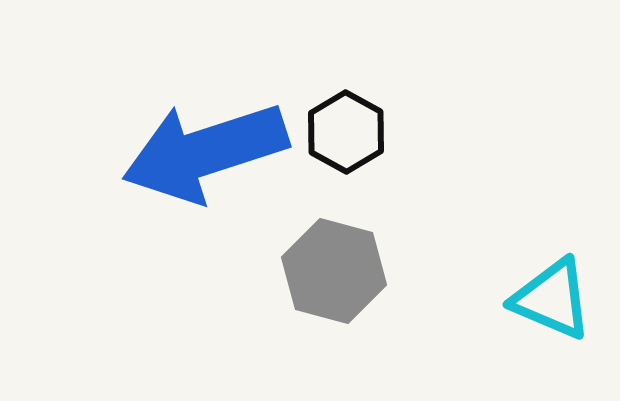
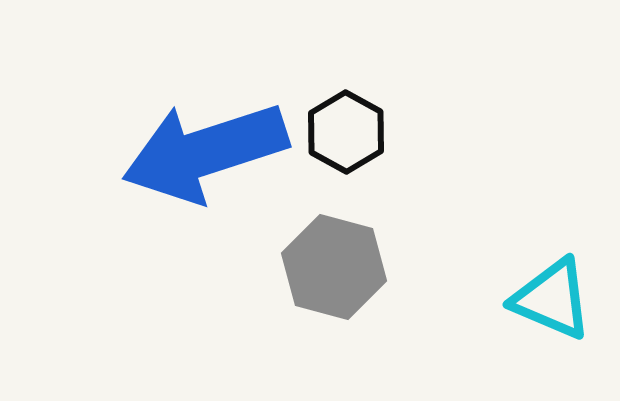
gray hexagon: moved 4 px up
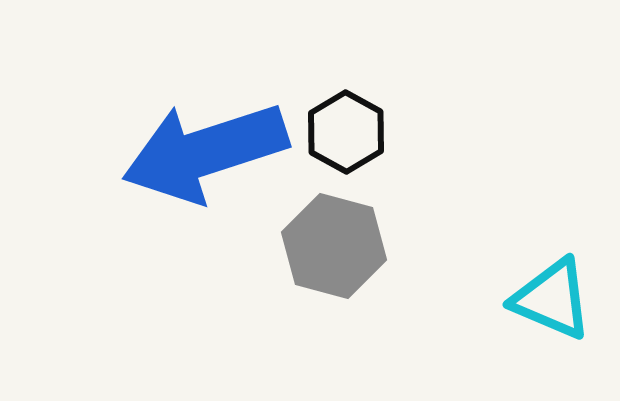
gray hexagon: moved 21 px up
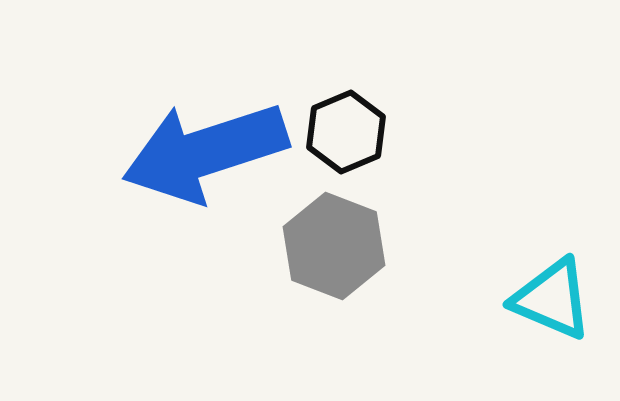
black hexagon: rotated 8 degrees clockwise
gray hexagon: rotated 6 degrees clockwise
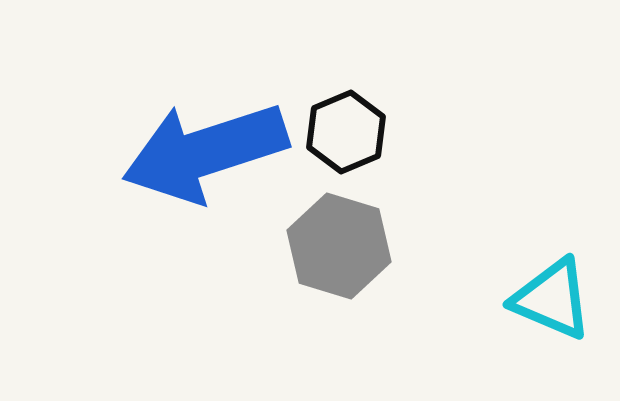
gray hexagon: moved 5 px right; rotated 4 degrees counterclockwise
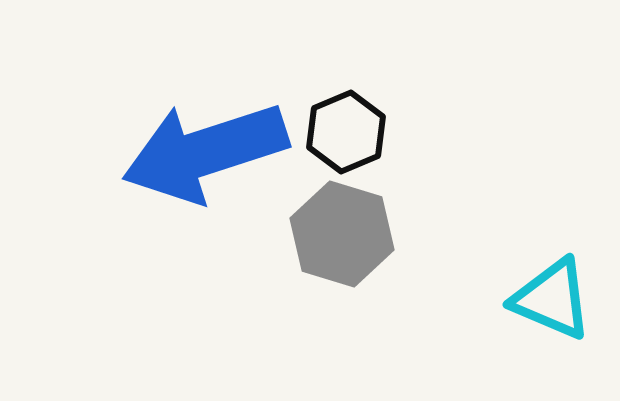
gray hexagon: moved 3 px right, 12 px up
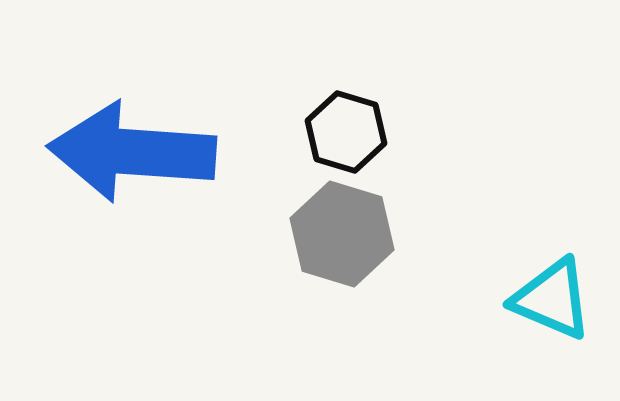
black hexagon: rotated 20 degrees counterclockwise
blue arrow: moved 73 px left; rotated 22 degrees clockwise
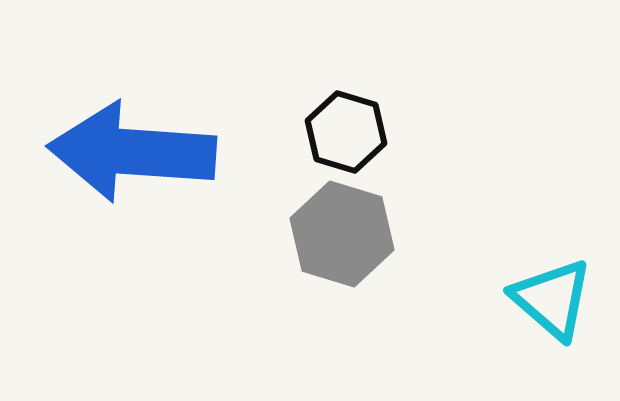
cyan triangle: rotated 18 degrees clockwise
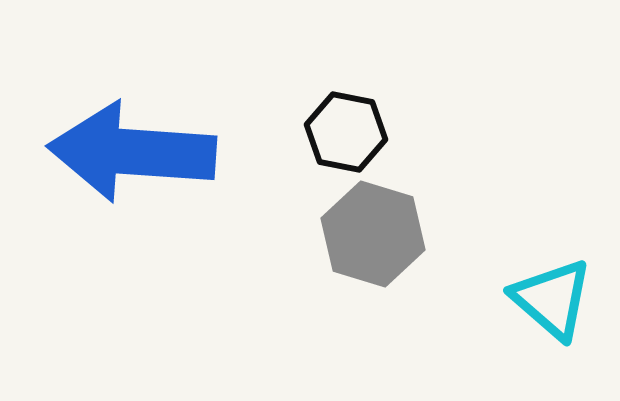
black hexagon: rotated 6 degrees counterclockwise
gray hexagon: moved 31 px right
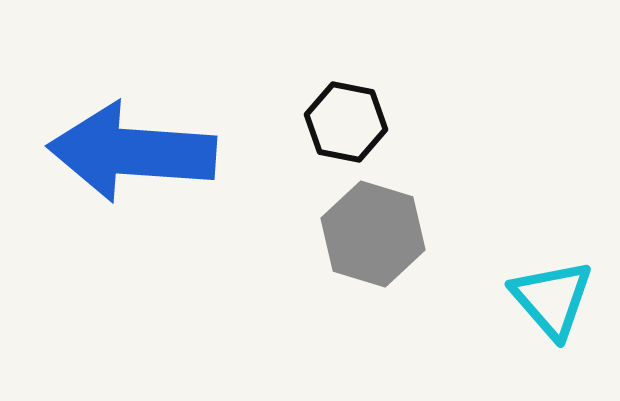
black hexagon: moved 10 px up
cyan triangle: rotated 8 degrees clockwise
